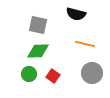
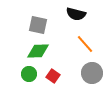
orange line: rotated 36 degrees clockwise
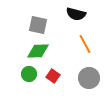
orange line: rotated 12 degrees clockwise
gray circle: moved 3 px left, 5 px down
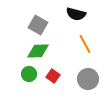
gray square: rotated 18 degrees clockwise
gray circle: moved 1 px left, 1 px down
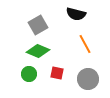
gray square: rotated 30 degrees clockwise
green diamond: rotated 25 degrees clockwise
red square: moved 4 px right, 3 px up; rotated 24 degrees counterclockwise
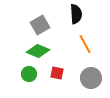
black semicircle: rotated 108 degrees counterclockwise
gray square: moved 2 px right
gray circle: moved 3 px right, 1 px up
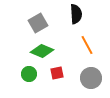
gray square: moved 2 px left, 2 px up
orange line: moved 2 px right, 1 px down
green diamond: moved 4 px right
red square: rotated 24 degrees counterclockwise
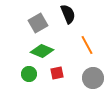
black semicircle: moved 8 px left; rotated 18 degrees counterclockwise
gray circle: moved 2 px right
